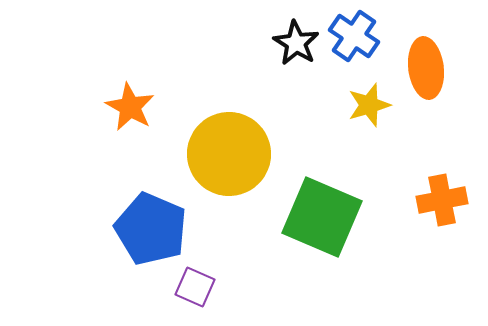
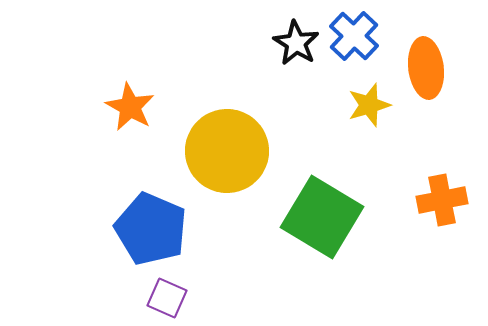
blue cross: rotated 9 degrees clockwise
yellow circle: moved 2 px left, 3 px up
green square: rotated 8 degrees clockwise
purple square: moved 28 px left, 11 px down
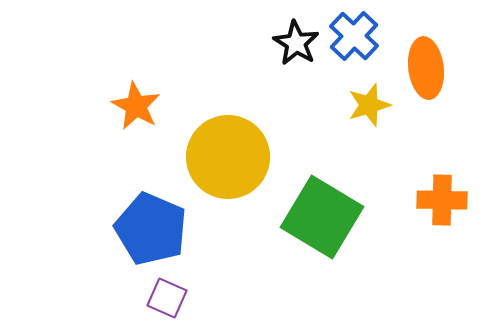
orange star: moved 6 px right, 1 px up
yellow circle: moved 1 px right, 6 px down
orange cross: rotated 12 degrees clockwise
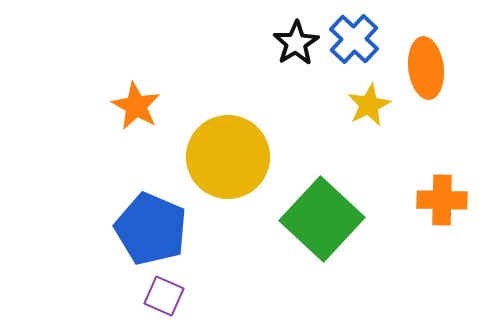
blue cross: moved 3 px down
black star: rotated 9 degrees clockwise
yellow star: rotated 9 degrees counterclockwise
green square: moved 2 px down; rotated 12 degrees clockwise
purple square: moved 3 px left, 2 px up
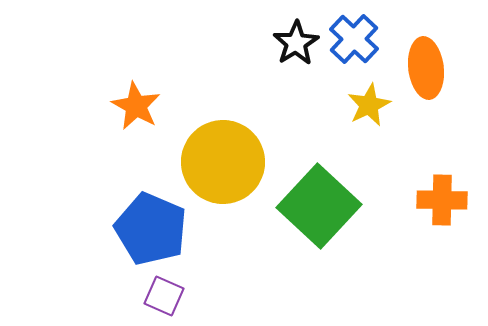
yellow circle: moved 5 px left, 5 px down
green square: moved 3 px left, 13 px up
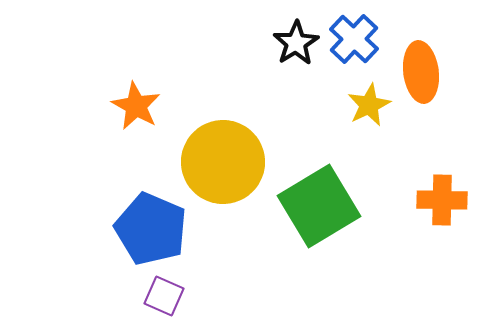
orange ellipse: moved 5 px left, 4 px down
green square: rotated 16 degrees clockwise
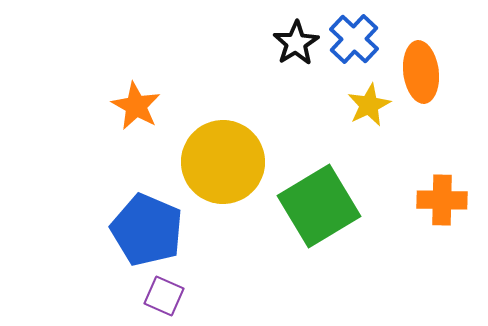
blue pentagon: moved 4 px left, 1 px down
